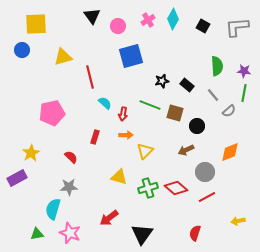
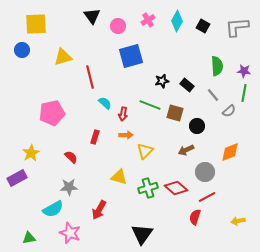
cyan diamond at (173, 19): moved 4 px right, 2 px down
cyan semicircle at (53, 209): rotated 135 degrees counterclockwise
red arrow at (109, 218): moved 10 px left, 8 px up; rotated 24 degrees counterclockwise
red semicircle at (195, 233): moved 16 px up
green triangle at (37, 234): moved 8 px left, 4 px down
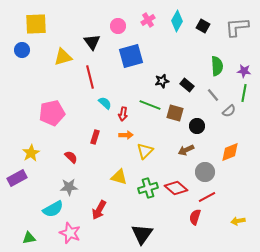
black triangle at (92, 16): moved 26 px down
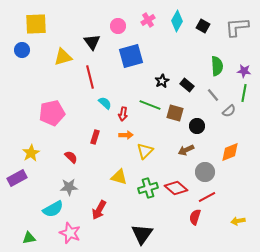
black star at (162, 81): rotated 16 degrees counterclockwise
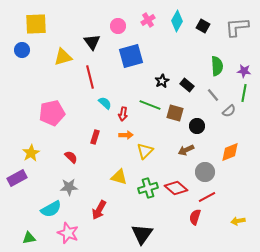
cyan semicircle at (53, 209): moved 2 px left
pink star at (70, 233): moved 2 px left
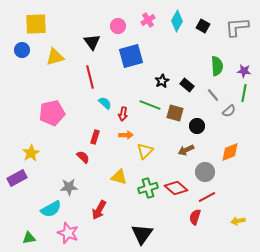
yellow triangle at (63, 57): moved 8 px left
red semicircle at (71, 157): moved 12 px right
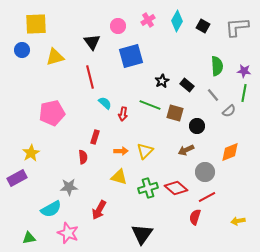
orange arrow at (126, 135): moved 5 px left, 16 px down
red semicircle at (83, 157): rotated 40 degrees clockwise
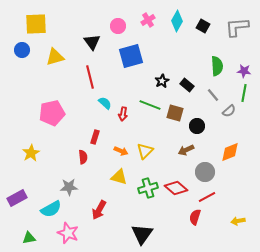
orange arrow at (121, 151): rotated 24 degrees clockwise
purple rectangle at (17, 178): moved 20 px down
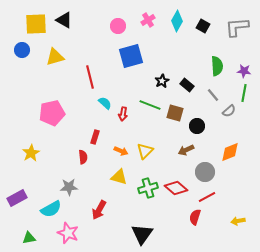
black triangle at (92, 42): moved 28 px left, 22 px up; rotated 24 degrees counterclockwise
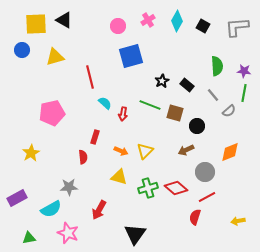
black triangle at (142, 234): moved 7 px left
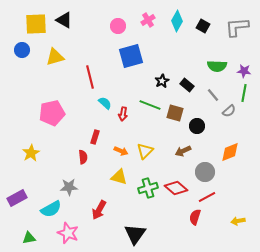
green semicircle at (217, 66): rotated 96 degrees clockwise
brown arrow at (186, 150): moved 3 px left, 1 px down
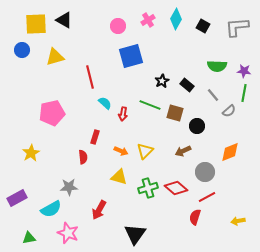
cyan diamond at (177, 21): moved 1 px left, 2 px up
